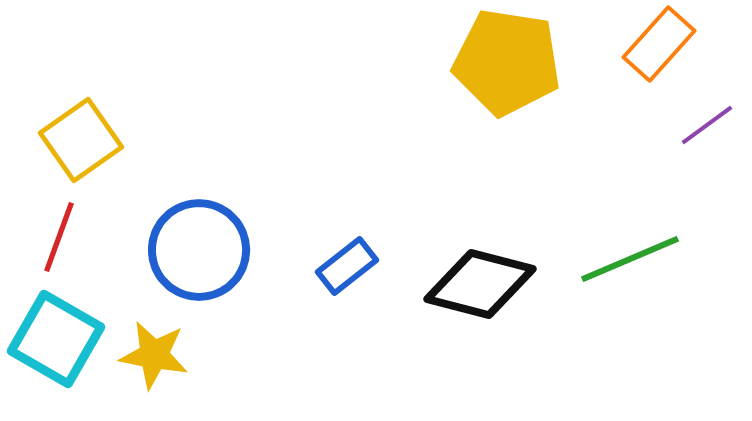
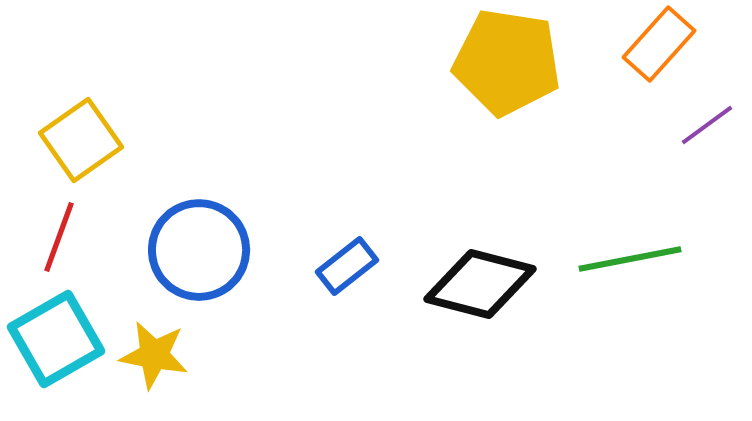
green line: rotated 12 degrees clockwise
cyan square: rotated 30 degrees clockwise
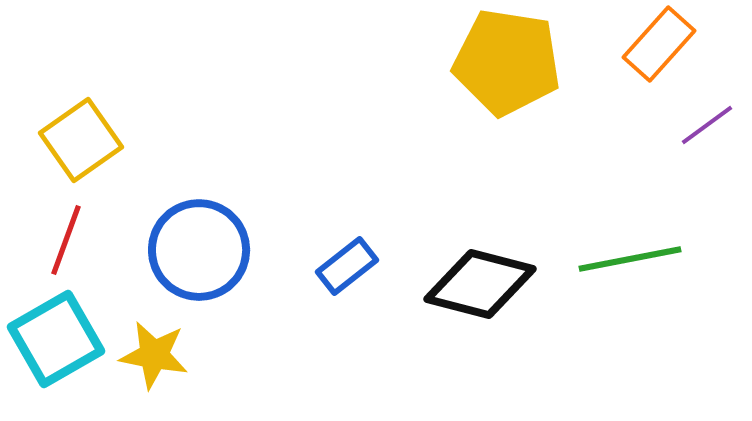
red line: moved 7 px right, 3 px down
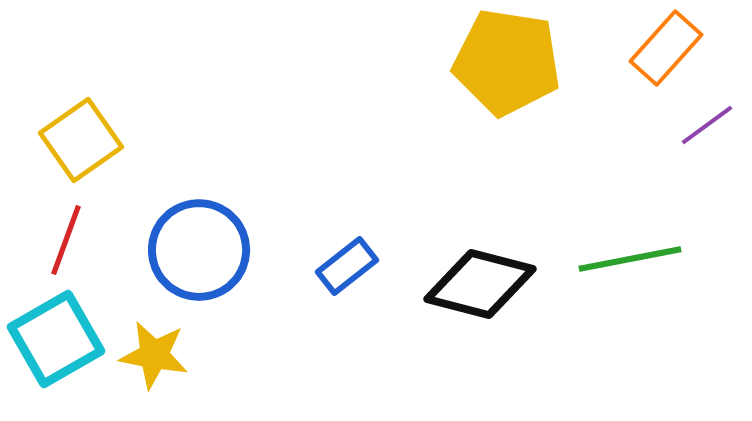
orange rectangle: moved 7 px right, 4 px down
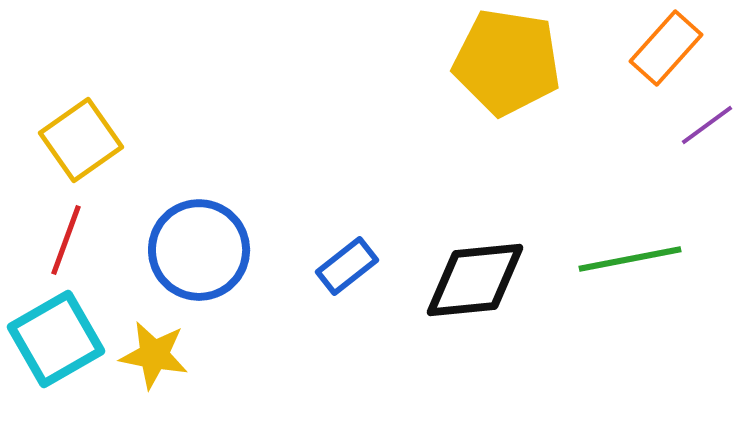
black diamond: moved 5 px left, 4 px up; rotated 20 degrees counterclockwise
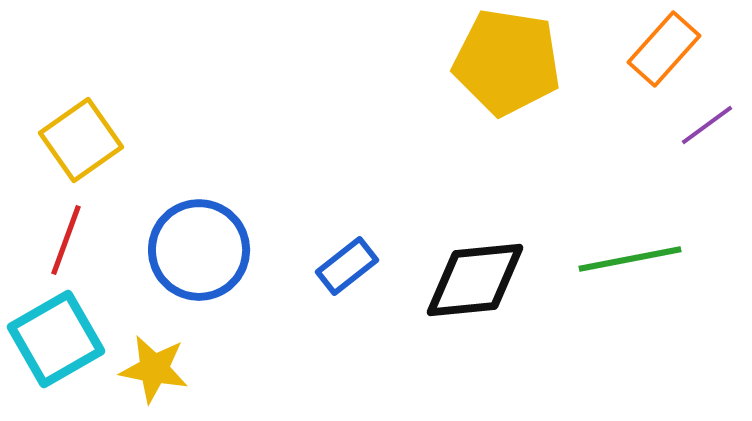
orange rectangle: moved 2 px left, 1 px down
yellow star: moved 14 px down
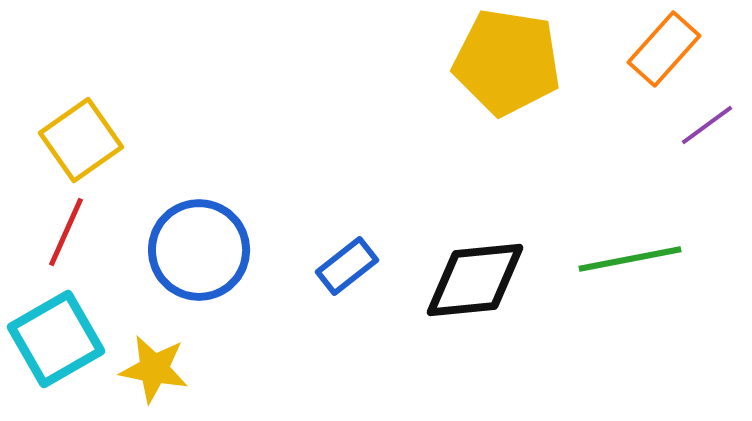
red line: moved 8 px up; rotated 4 degrees clockwise
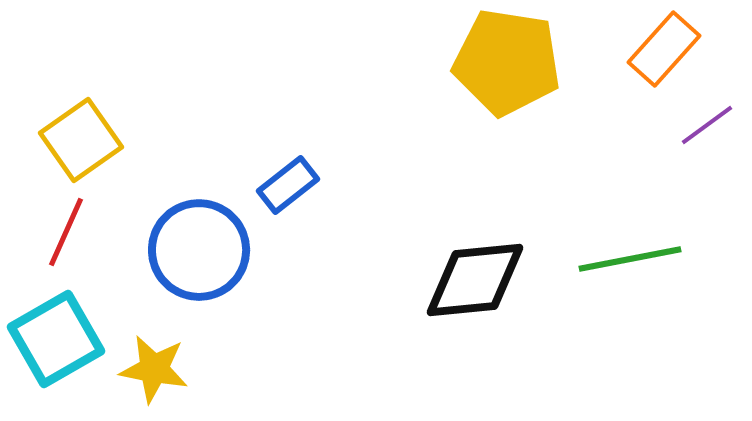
blue rectangle: moved 59 px left, 81 px up
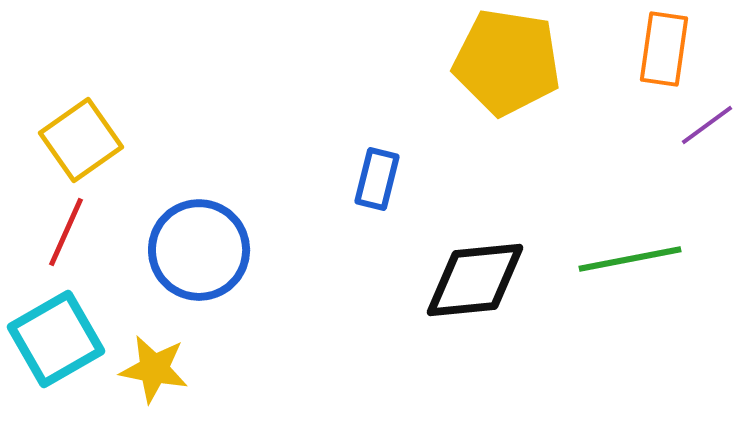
orange rectangle: rotated 34 degrees counterclockwise
blue rectangle: moved 89 px right, 6 px up; rotated 38 degrees counterclockwise
